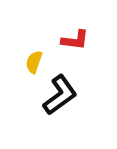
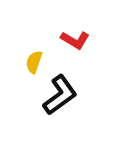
red L-shape: rotated 24 degrees clockwise
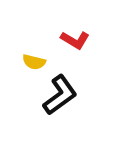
yellow semicircle: rotated 95 degrees counterclockwise
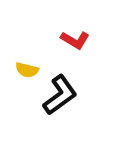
yellow semicircle: moved 7 px left, 8 px down
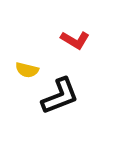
black L-shape: moved 1 px down; rotated 15 degrees clockwise
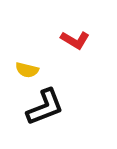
black L-shape: moved 15 px left, 11 px down
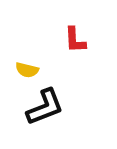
red L-shape: rotated 56 degrees clockwise
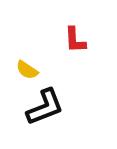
yellow semicircle: rotated 20 degrees clockwise
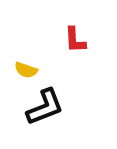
yellow semicircle: moved 1 px left; rotated 15 degrees counterclockwise
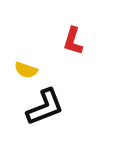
red L-shape: moved 2 px left, 1 px down; rotated 20 degrees clockwise
